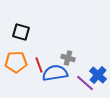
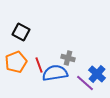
black square: rotated 12 degrees clockwise
orange pentagon: rotated 20 degrees counterclockwise
blue cross: moved 1 px left, 1 px up
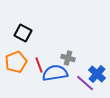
black square: moved 2 px right, 1 px down
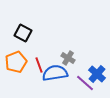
gray cross: rotated 16 degrees clockwise
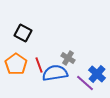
orange pentagon: moved 2 px down; rotated 15 degrees counterclockwise
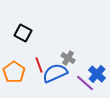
orange pentagon: moved 2 px left, 8 px down
blue semicircle: rotated 15 degrees counterclockwise
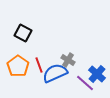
gray cross: moved 2 px down
orange pentagon: moved 4 px right, 6 px up
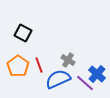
blue semicircle: moved 3 px right, 6 px down
